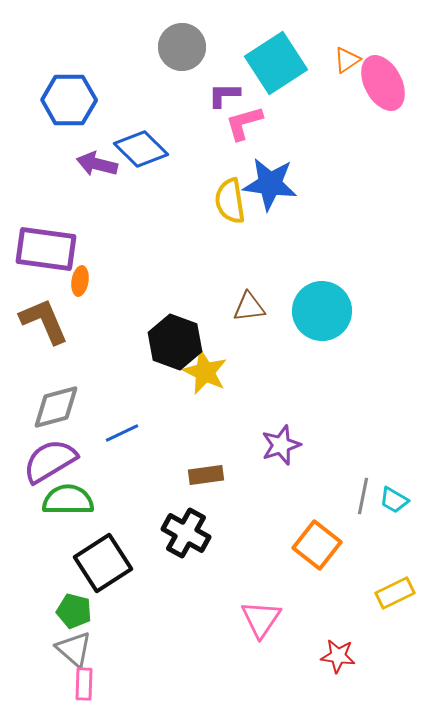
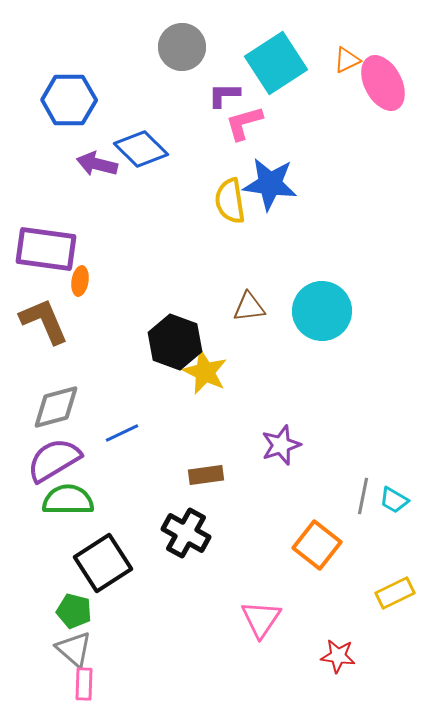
orange triangle: rotated 8 degrees clockwise
purple semicircle: moved 4 px right, 1 px up
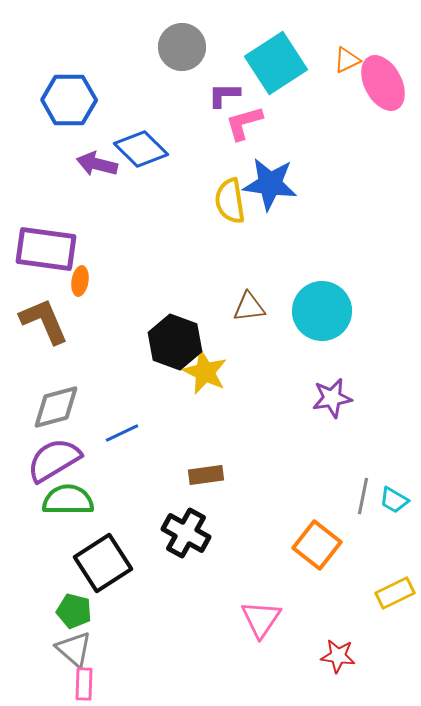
purple star: moved 51 px right, 47 px up; rotated 9 degrees clockwise
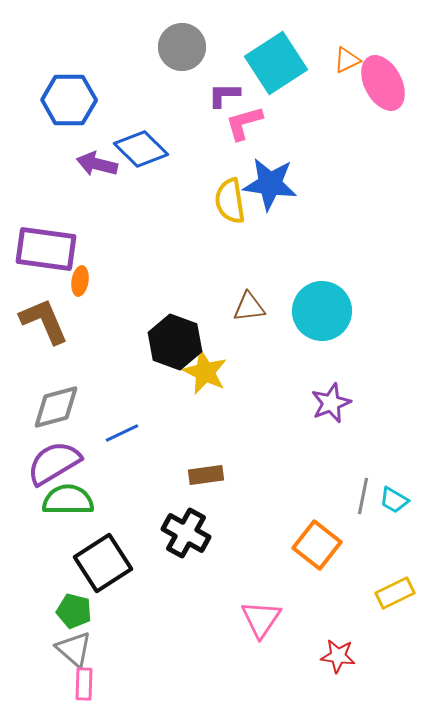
purple star: moved 1 px left, 5 px down; rotated 12 degrees counterclockwise
purple semicircle: moved 3 px down
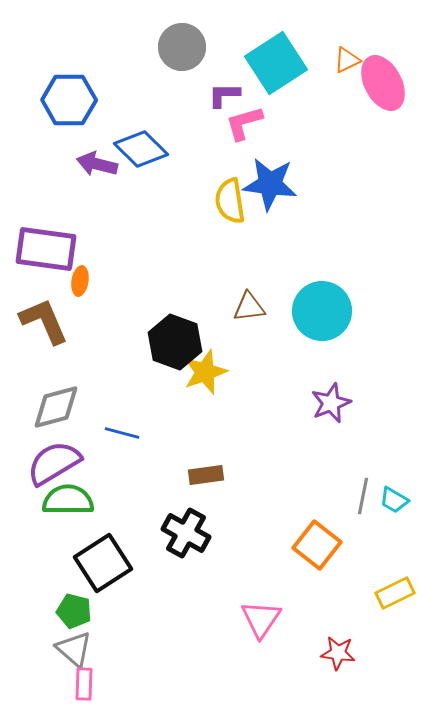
yellow star: rotated 27 degrees clockwise
blue line: rotated 40 degrees clockwise
red star: moved 3 px up
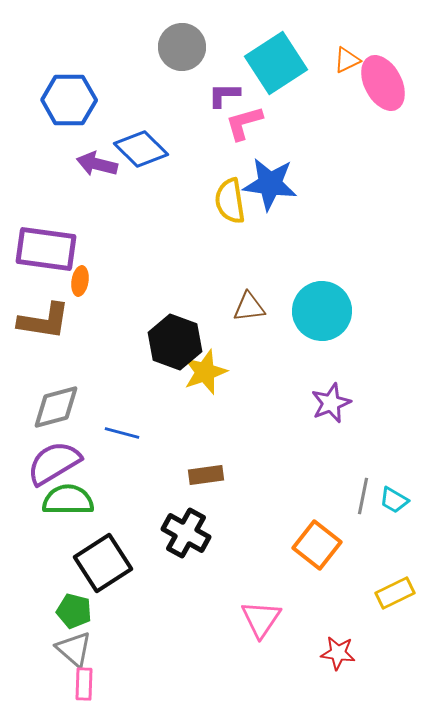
brown L-shape: rotated 122 degrees clockwise
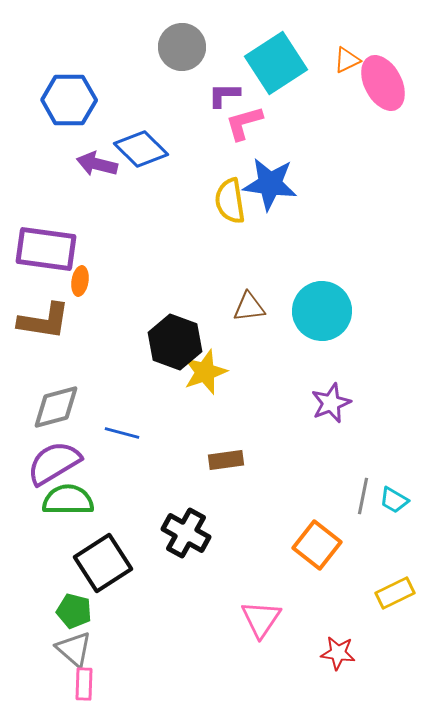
brown rectangle: moved 20 px right, 15 px up
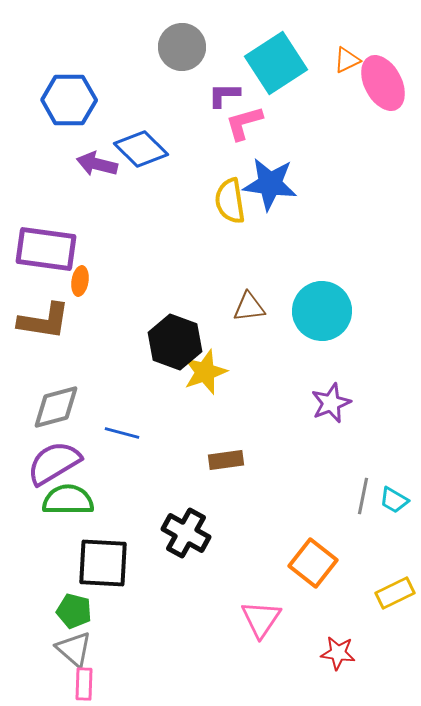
orange square: moved 4 px left, 18 px down
black square: rotated 36 degrees clockwise
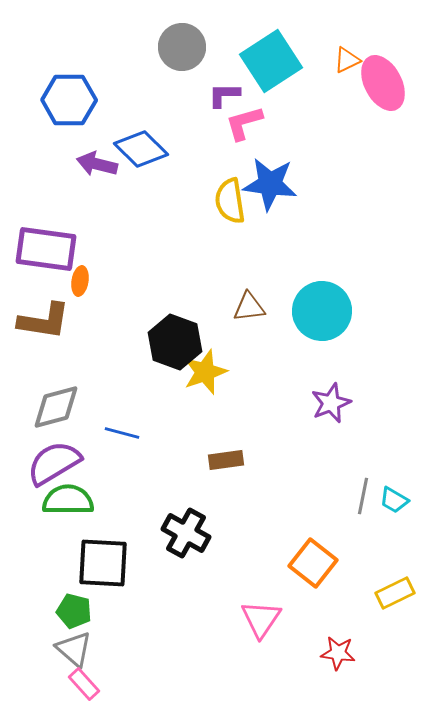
cyan square: moved 5 px left, 2 px up
pink rectangle: rotated 44 degrees counterclockwise
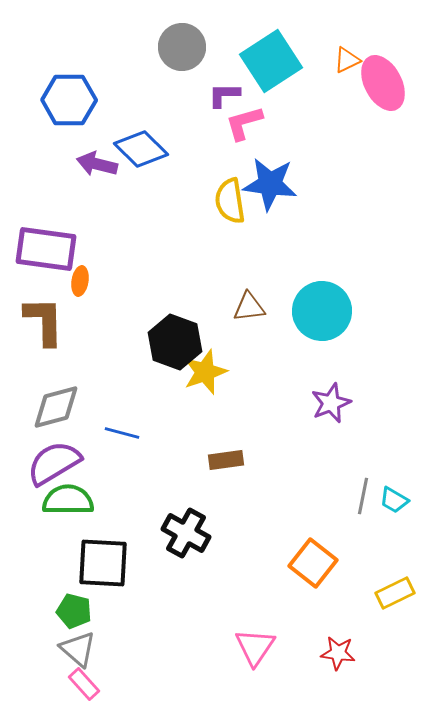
brown L-shape: rotated 100 degrees counterclockwise
pink triangle: moved 6 px left, 28 px down
gray triangle: moved 4 px right
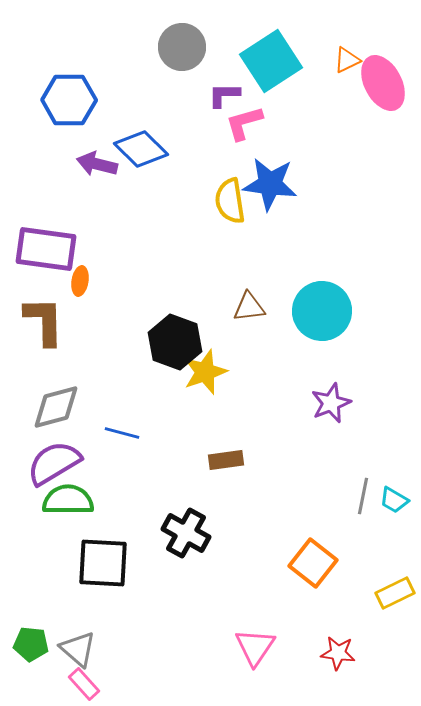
green pentagon: moved 43 px left, 33 px down; rotated 8 degrees counterclockwise
